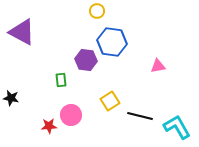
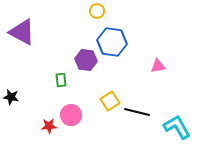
black star: moved 1 px up
black line: moved 3 px left, 4 px up
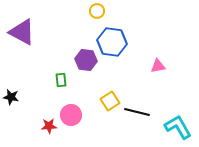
cyan L-shape: moved 1 px right
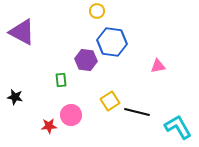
black star: moved 4 px right
